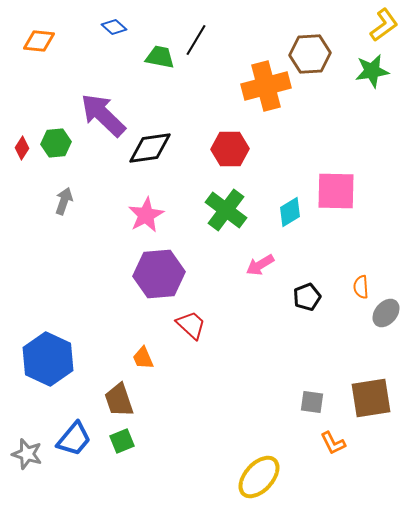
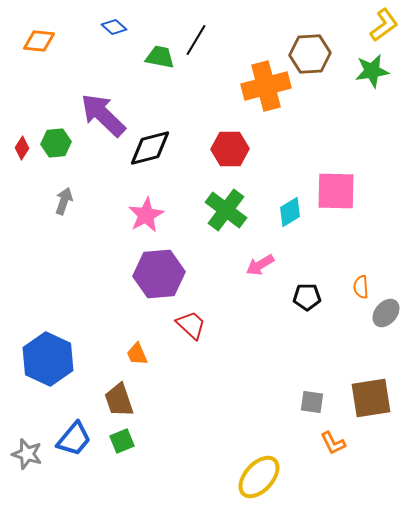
black diamond: rotated 6 degrees counterclockwise
black pentagon: rotated 20 degrees clockwise
orange trapezoid: moved 6 px left, 4 px up
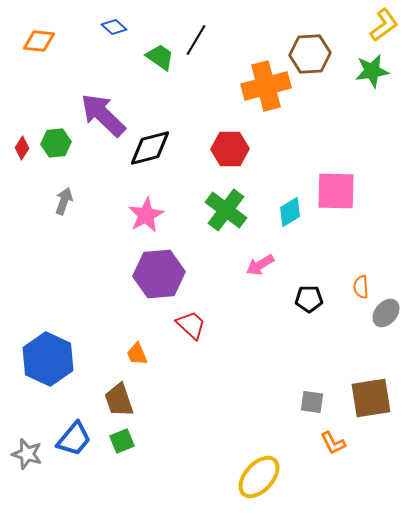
green trapezoid: rotated 24 degrees clockwise
black pentagon: moved 2 px right, 2 px down
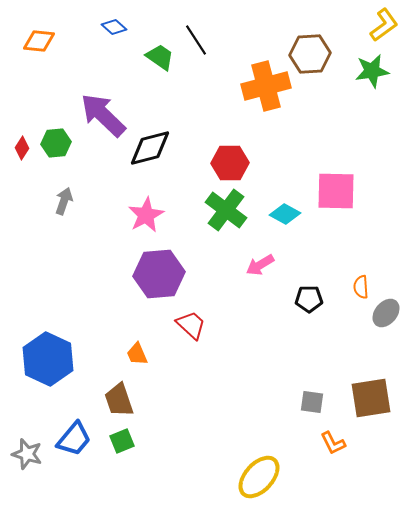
black line: rotated 64 degrees counterclockwise
red hexagon: moved 14 px down
cyan diamond: moved 5 px left, 2 px down; rotated 60 degrees clockwise
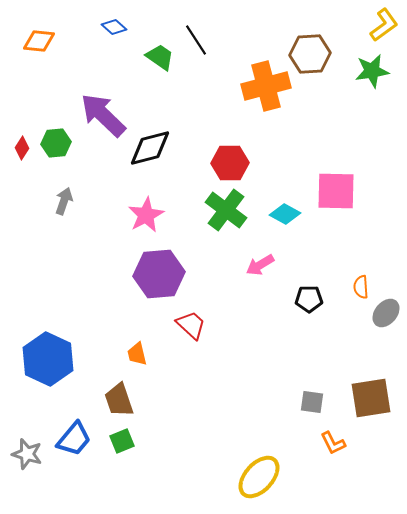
orange trapezoid: rotated 10 degrees clockwise
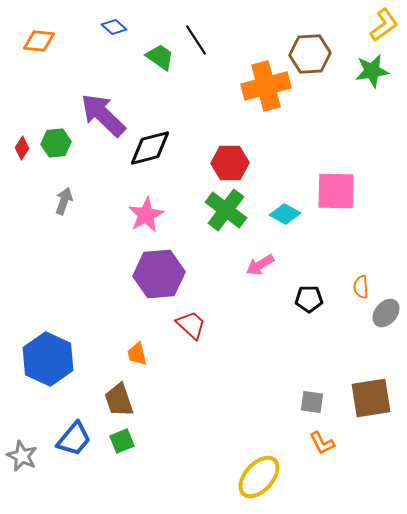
orange L-shape: moved 11 px left
gray star: moved 5 px left, 2 px down; rotated 8 degrees clockwise
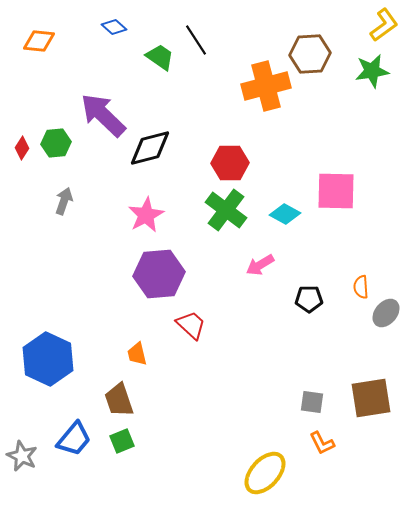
yellow ellipse: moved 6 px right, 4 px up
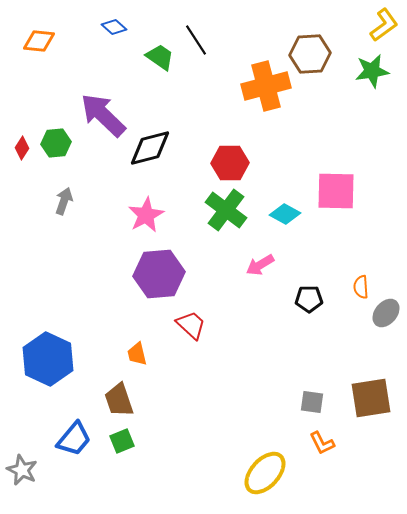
gray star: moved 14 px down
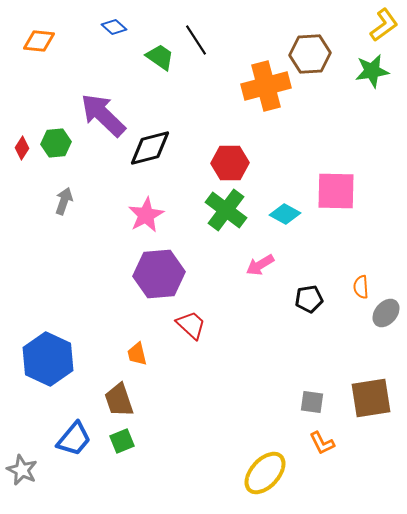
black pentagon: rotated 8 degrees counterclockwise
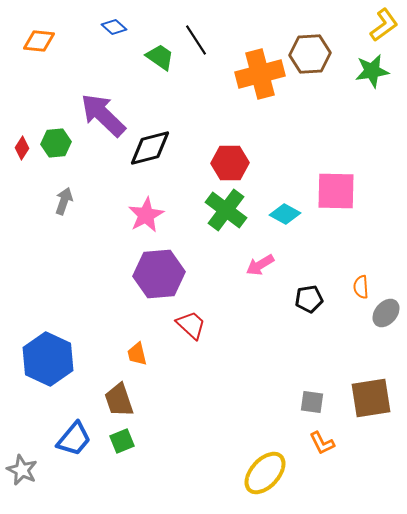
orange cross: moved 6 px left, 12 px up
